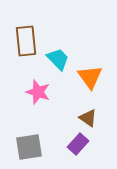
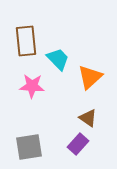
orange triangle: rotated 24 degrees clockwise
pink star: moved 6 px left, 6 px up; rotated 15 degrees counterclockwise
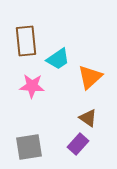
cyan trapezoid: rotated 100 degrees clockwise
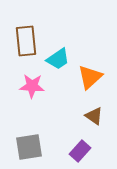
brown triangle: moved 6 px right, 2 px up
purple rectangle: moved 2 px right, 7 px down
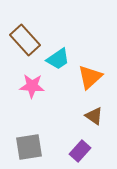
brown rectangle: moved 1 px left, 1 px up; rotated 36 degrees counterclockwise
